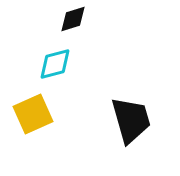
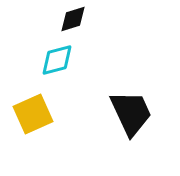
cyan diamond: moved 2 px right, 4 px up
black trapezoid: moved 7 px up; rotated 9 degrees counterclockwise
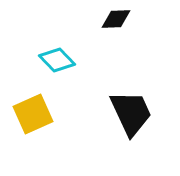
black diamond: moved 43 px right; rotated 16 degrees clockwise
cyan diamond: rotated 60 degrees clockwise
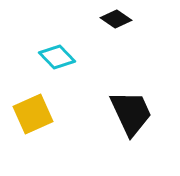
black diamond: rotated 36 degrees clockwise
cyan diamond: moved 3 px up
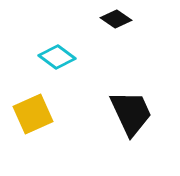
cyan diamond: rotated 9 degrees counterclockwise
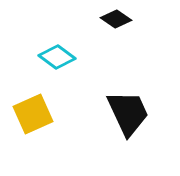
black trapezoid: moved 3 px left
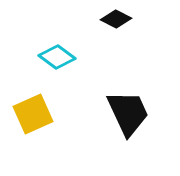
black diamond: rotated 8 degrees counterclockwise
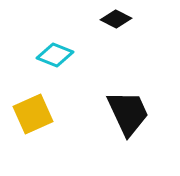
cyan diamond: moved 2 px left, 2 px up; rotated 15 degrees counterclockwise
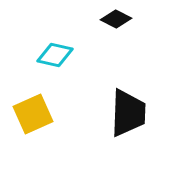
cyan diamond: rotated 9 degrees counterclockwise
black trapezoid: rotated 27 degrees clockwise
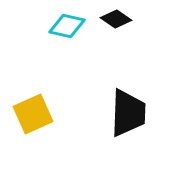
black diamond: rotated 8 degrees clockwise
cyan diamond: moved 12 px right, 29 px up
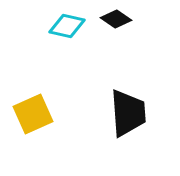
black trapezoid: rotated 6 degrees counterclockwise
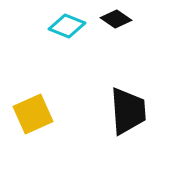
cyan diamond: rotated 9 degrees clockwise
black trapezoid: moved 2 px up
